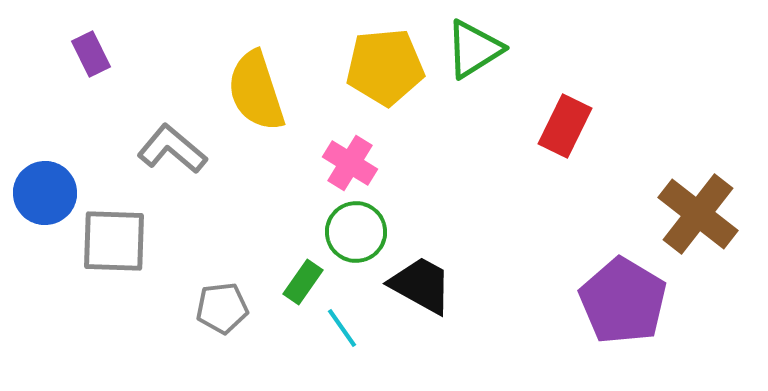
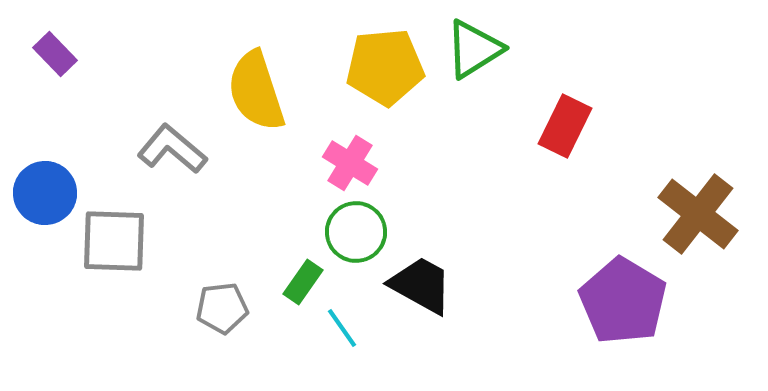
purple rectangle: moved 36 px left; rotated 18 degrees counterclockwise
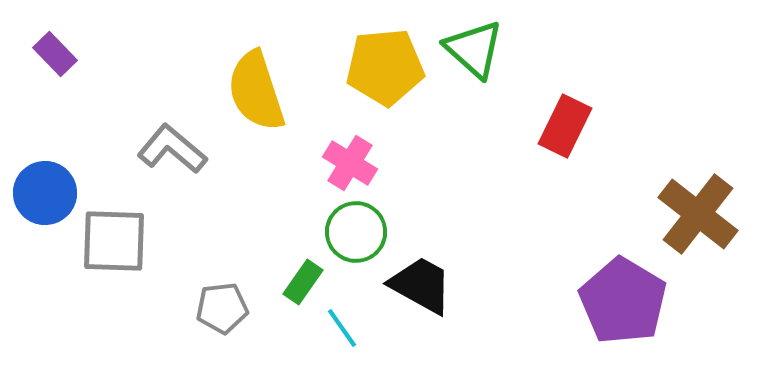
green triangle: rotated 46 degrees counterclockwise
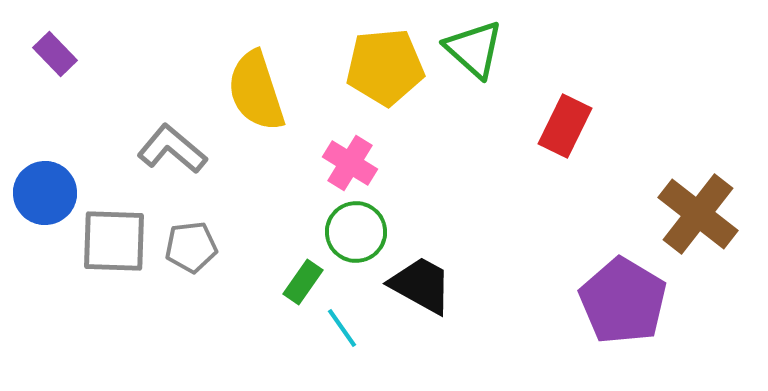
gray pentagon: moved 31 px left, 61 px up
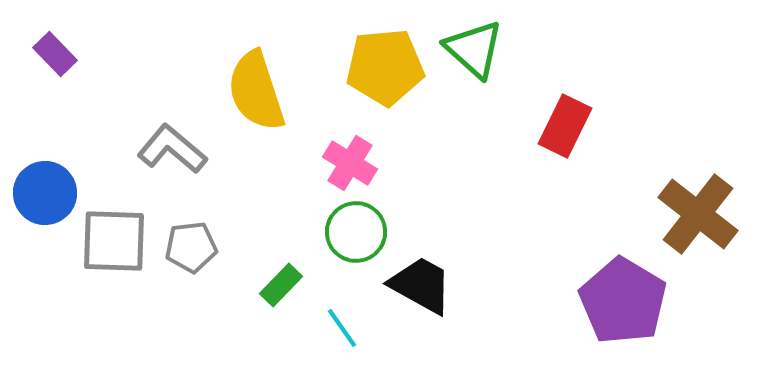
green rectangle: moved 22 px left, 3 px down; rotated 9 degrees clockwise
